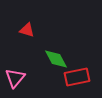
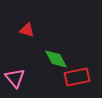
pink triangle: rotated 20 degrees counterclockwise
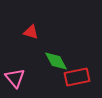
red triangle: moved 4 px right, 2 px down
green diamond: moved 2 px down
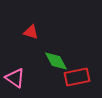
pink triangle: rotated 15 degrees counterclockwise
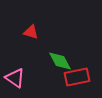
green diamond: moved 4 px right
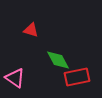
red triangle: moved 2 px up
green diamond: moved 2 px left, 1 px up
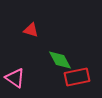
green diamond: moved 2 px right
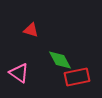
pink triangle: moved 4 px right, 5 px up
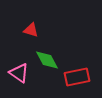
green diamond: moved 13 px left
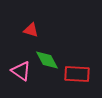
pink triangle: moved 2 px right, 2 px up
red rectangle: moved 3 px up; rotated 15 degrees clockwise
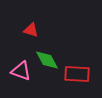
pink triangle: rotated 15 degrees counterclockwise
